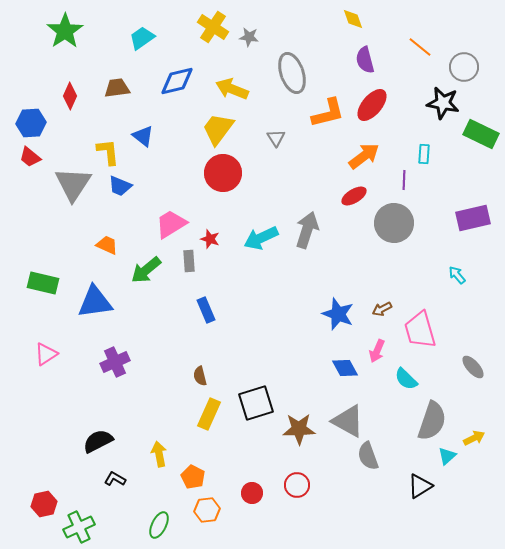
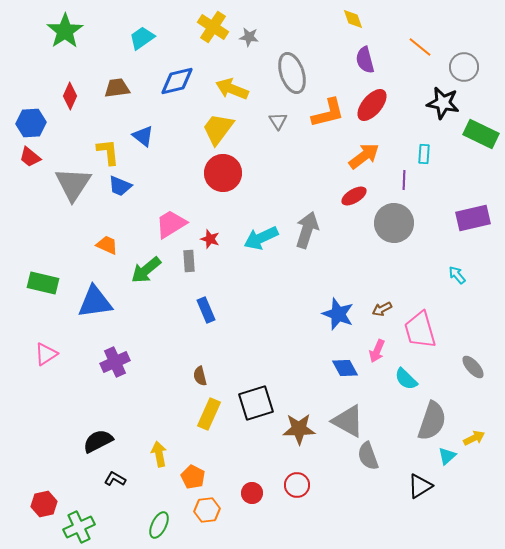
gray triangle at (276, 138): moved 2 px right, 17 px up
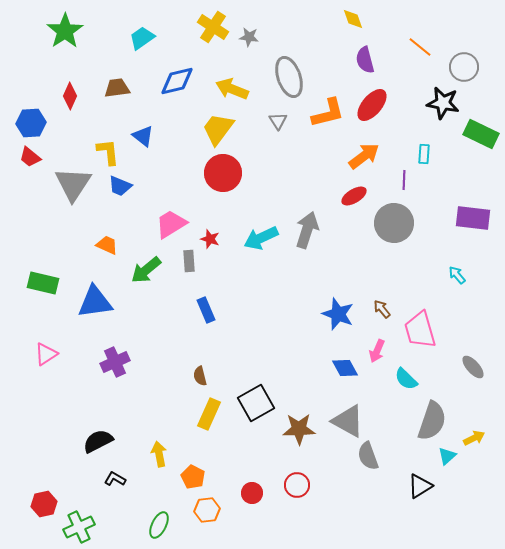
gray ellipse at (292, 73): moved 3 px left, 4 px down
purple rectangle at (473, 218): rotated 20 degrees clockwise
brown arrow at (382, 309): rotated 78 degrees clockwise
black square at (256, 403): rotated 12 degrees counterclockwise
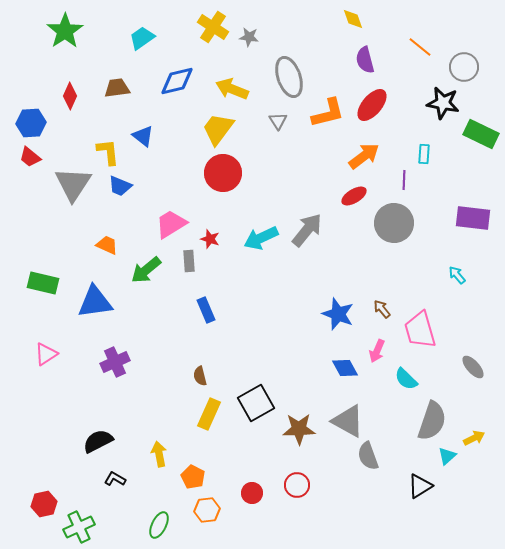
gray arrow at (307, 230): rotated 21 degrees clockwise
